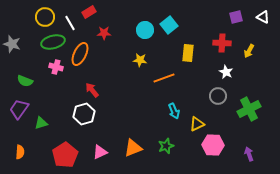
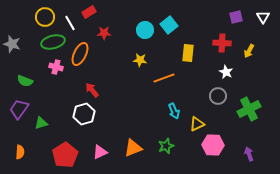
white triangle: rotated 32 degrees clockwise
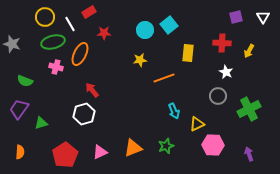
white line: moved 1 px down
yellow star: rotated 16 degrees counterclockwise
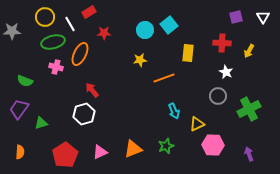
gray star: moved 13 px up; rotated 18 degrees counterclockwise
orange triangle: moved 1 px down
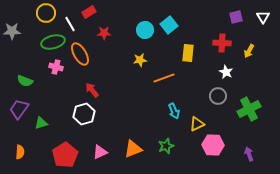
yellow circle: moved 1 px right, 4 px up
orange ellipse: rotated 55 degrees counterclockwise
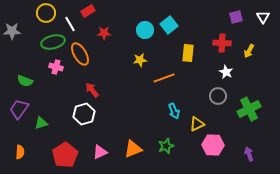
red rectangle: moved 1 px left, 1 px up
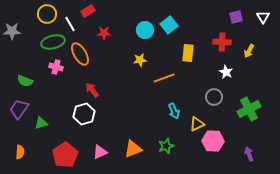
yellow circle: moved 1 px right, 1 px down
red cross: moved 1 px up
gray circle: moved 4 px left, 1 px down
pink hexagon: moved 4 px up
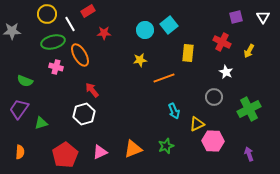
red cross: rotated 24 degrees clockwise
orange ellipse: moved 1 px down
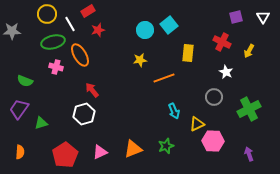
red star: moved 6 px left, 3 px up; rotated 16 degrees counterclockwise
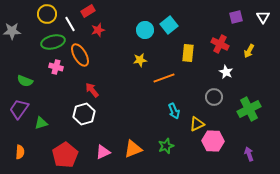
red cross: moved 2 px left, 2 px down
pink triangle: moved 3 px right
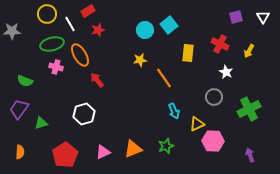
green ellipse: moved 1 px left, 2 px down
orange line: rotated 75 degrees clockwise
red arrow: moved 5 px right, 10 px up
purple arrow: moved 1 px right, 1 px down
